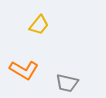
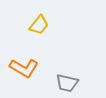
orange L-shape: moved 2 px up
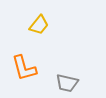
orange L-shape: rotated 44 degrees clockwise
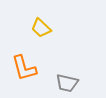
yellow trapezoid: moved 2 px right, 3 px down; rotated 95 degrees clockwise
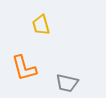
yellow trapezoid: moved 3 px up; rotated 30 degrees clockwise
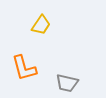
yellow trapezoid: rotated 130 degrees counterclockwise
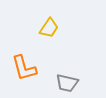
yellow trapezoid: moved 8 px right, 3 px down
